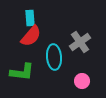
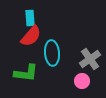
gray cross: moved 10 px right, 17 px down
cyan ellipse: moved 2 px left, 4 px up
green L-shape: moved 4 px right, 1 px down
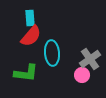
pink circle: moved 6 px up
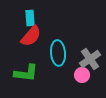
cyan ellipse: moved 6 px right
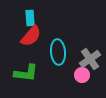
cyan ellipse: moved 1 px up
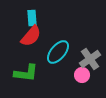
cyan rectangle: moved 2 px right
cyan ellipse: rotated 45 degrees clockwise
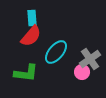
cyan ellipse: moved 2 px left
pink circle: moved 3 px up
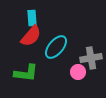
cyan ellipse: moved 5 px up
gray cross: moved 1 px right, 1 px up; rotated 25 degrees clockwise
pink circle: moved 4 px left
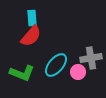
cyan ellipse: moved 18 px down
green L-shape: moved 4 px left; rotated 15 degrees clockwise
